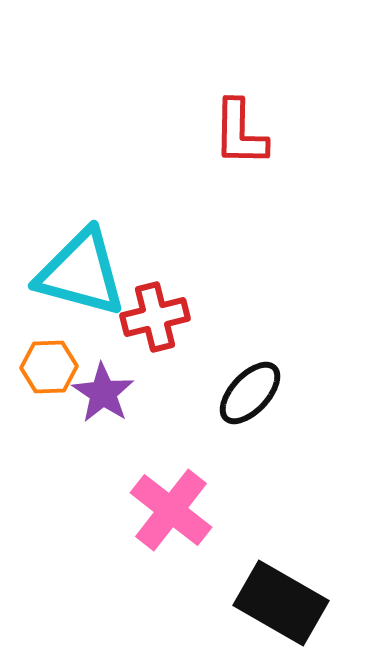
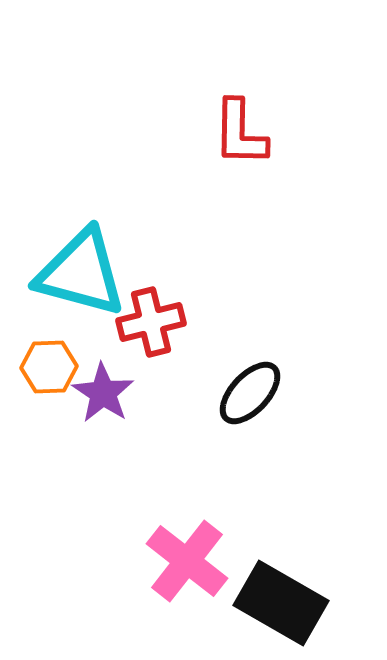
red cross: moved 4 px left, 5 px down
pink cross: moved 16 px right, 51 px down
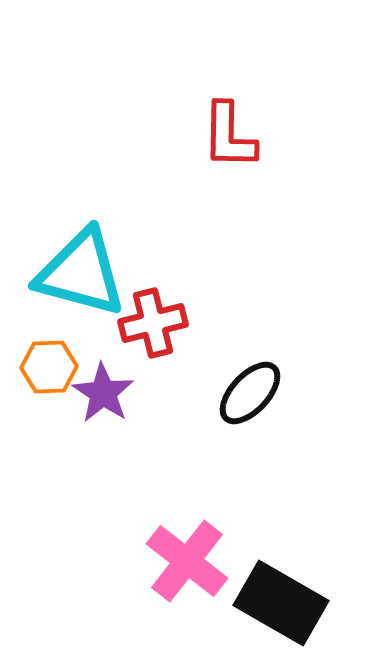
red L-shape: moved 11 px left, 3 px down
red cross: moved 2 px right, 1 px down
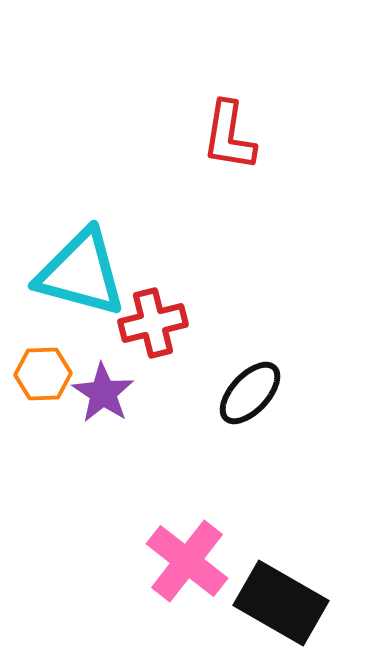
red L-shape: rotated 8 degrees clockwise
orange hexagon: moved 6 px left, 7 px down
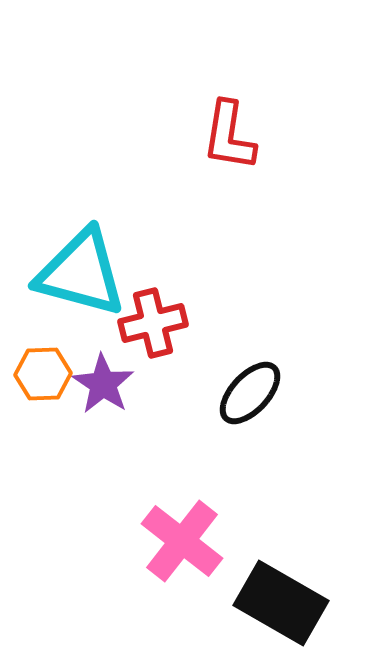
purple star: moved 9 px up
pink cross: moved 5 px left, 20 px up
